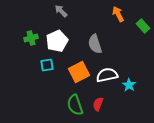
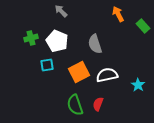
white pentagon: rotated 25 degrees counterclockwise
cyan star: moved 9 px right
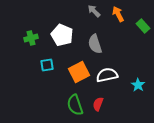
gray arrow: moved 33 px right
white pentagon: moved 5 px right, 6 px up
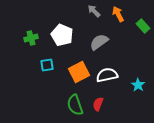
gray semicircle: moved 4 px right, 2 px up; rotated 72 degrees clockwise
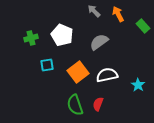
orange square: moved 1 px left; rotated 10 degrees counterclockwise
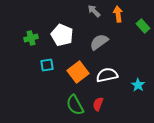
orange arrow: rotated 21 degrees clockwise
green semicircle: rotated 10 degrees counterclockwise
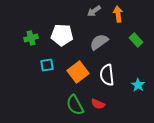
gray arrow: rotated 80 degrees counterclockwise
green rectangle: moved 7 px left, 14 px down
white pentagon: rotated 20 degrees counterclockwise
white semicircle: rotated 85 degrees counterclockwise
red semicircle: rotated 88 degrees counterclockwise
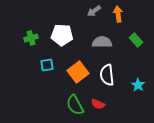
gray semicircle: moved 3 px right; rotated 36 degrees clockwise
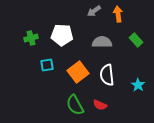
red semicircle: moved 2 px right, 1 px down
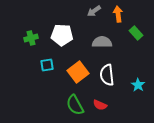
green rectangle: moved 7 px up
